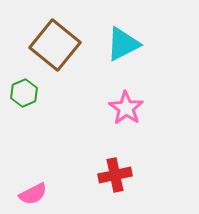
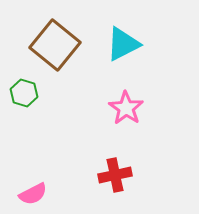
green hexagon: rotated 20 degrees counterclockwise
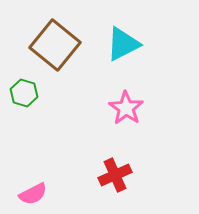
red cross: rotated 12 degrees counterclockwise
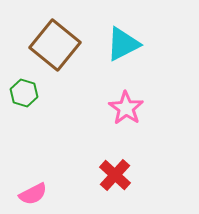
red cross: rotated 24 degrees counterclockwise
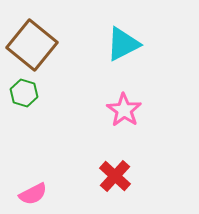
brown square: moved 23 px left
pink star: moved 2 px left, 2 px down
red cross: moved 1 px down
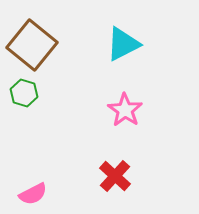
pink star: moved 1 px right
